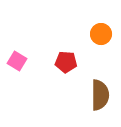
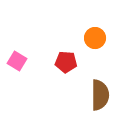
orange circle: moved 6 px left, 4 px down
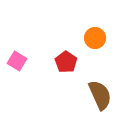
red pentagon: rotated 30 degrees clockwise
brown semicircle: rotated 24 degrees counterclockwise
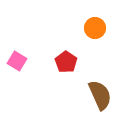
orange circle: moved 10 px up
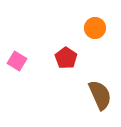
red pentagon: moved 4 px up
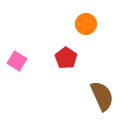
orange circle: moved 9 px left, 4 px up
brown semicircle: moved 2 px right, 1 px down
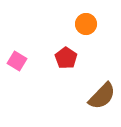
brown semicircle: rotated 68 degrees clockwise
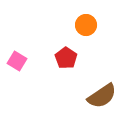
orange circle: moved 1 px down
brown semicircle: rotated 12 degrees clockwise
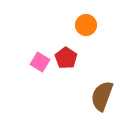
pink square: moved 23 px right, 1 px down
brown semicircle: rotated 144 degrees clockwise
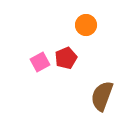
red pentagon: rotated 15 degrees clockwise
pink square: rotated 30 degrees clockwise
